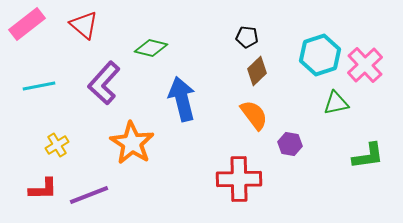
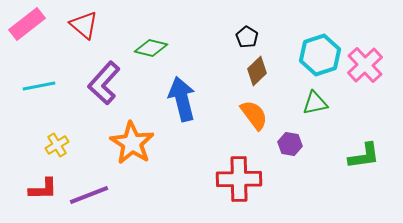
black pentagon: rotated 25 degrees clockwise
green triangle: moved 21 px left
green L-shape: moved 4 px left
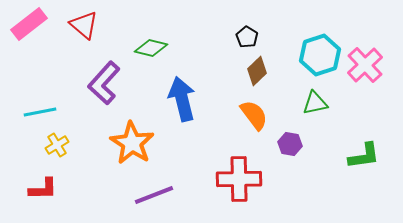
pink rectangle: moved 2 px right
cyan line: moved 1 px right, 26 px down
purple line: moved 65 px right
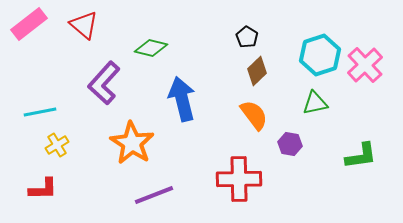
green L-shape: moved 3 px left
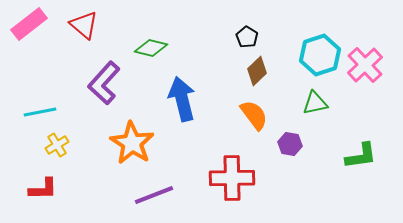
red cross: moved 7 px left, 1 px up
